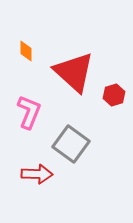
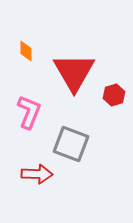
red triangle: rotated 18 degrees clockwise
gray square: rotated 15 degrees counterclockwise
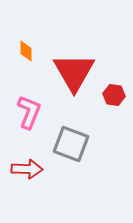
red hexagon: rotated 25 degrees clockwise
red arrow: moved 10 px left, 5 px up
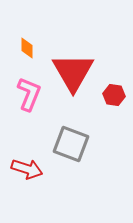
orange diamond: moved 1 px right, 3 px up
red triangle: moved 1 px left
pink L-shape: moved 18 px up
red arrow: rotated 16 degrees clockwise
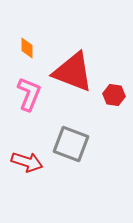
red triangle: rotated 39 degrees counterclockwise
red arrow: moved 7 px up
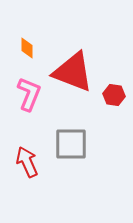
gray square: rotated 21 degrees counterclockwise
red arrow: rotated 132 degrees counterclockwise
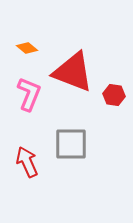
orange diamond: rotated 50 degrees counterclockwise
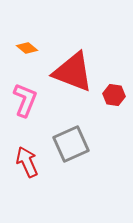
pink L-shape: moved 4 px left, 6 px down
gray square: rotated 24 degrees counterclockwise
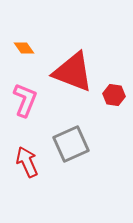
orange diamond: moved 3 px left; rotated 15 degrees clockwise
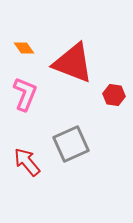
red triangle: moved 9 px up
pink L-shape: moved 6 px up
red arrow: rotated 16 degrees counterclockwise
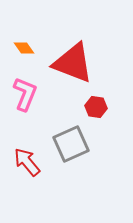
red hexagon: moved 18 px left, 12 px down
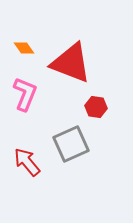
red triangle: moved 2 px left
